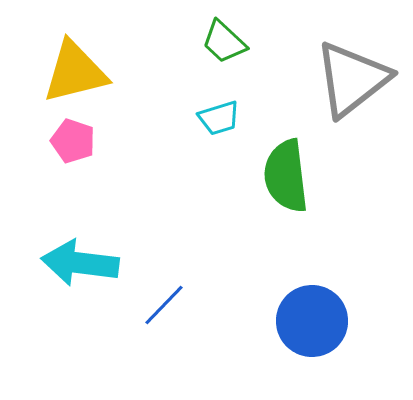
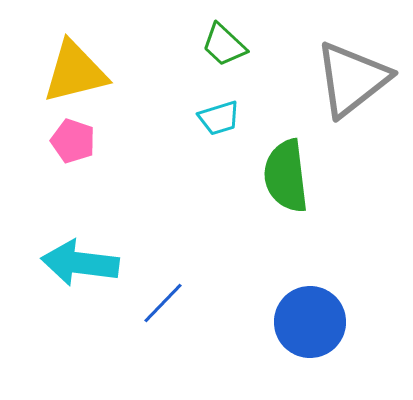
green trapezoid: moved 3 px down
blue line: moved 1 px left, 2 px up
blue circle: moved 2 px left, 1 px down
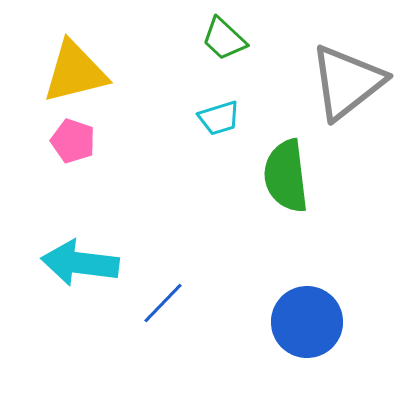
green trapezoid: moved 6 px up
gray triangle: moved 5 px left, 3 px down
blue circle: moved 3 px left
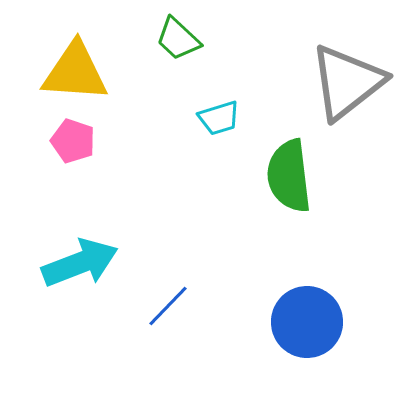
green trapezoid: moved 46 px left
yellow triangle: rotated 18 degrees clockwise
green semicircle: moved 3 px right
cyan arrow: rotated 152 degrees clockwise
blue line: moved 5 px right, 3 px down
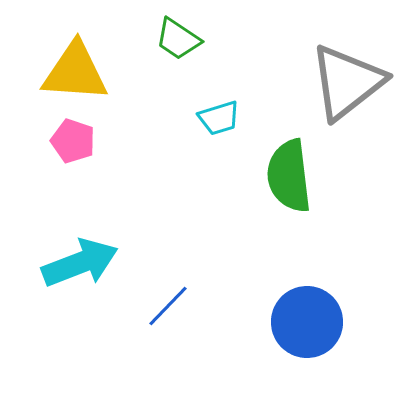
green trapezoid: rotated 9 degrees counterclockwise
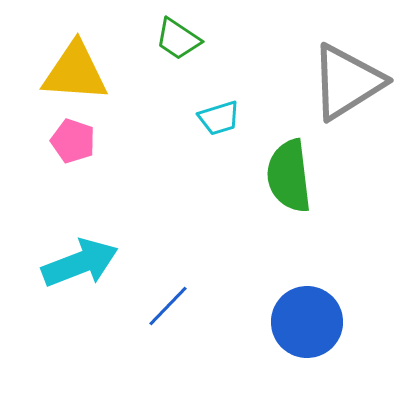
gray triangle: rotated 6 degrees clockwise
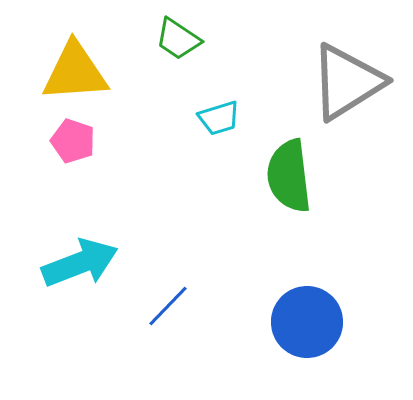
yellow triangle: rotated 8 degrees counterclockwise
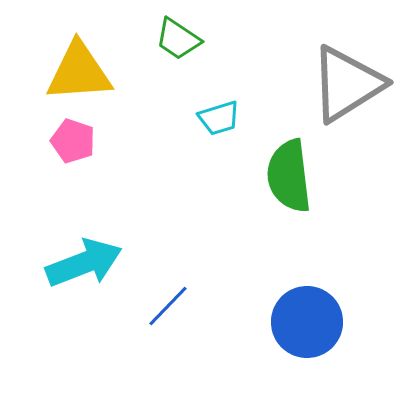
yellow triangle: moved 4 px right
gray triangle: moved 2 px down
cyan arrow: moved 4 px right
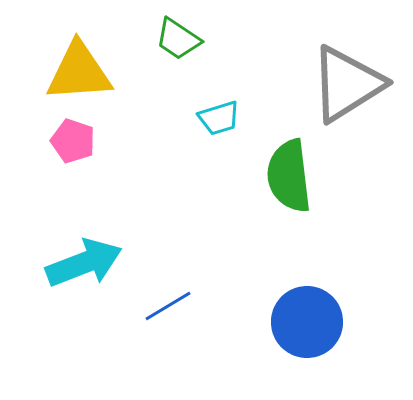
blue line: rotated 15 degrees clockwise
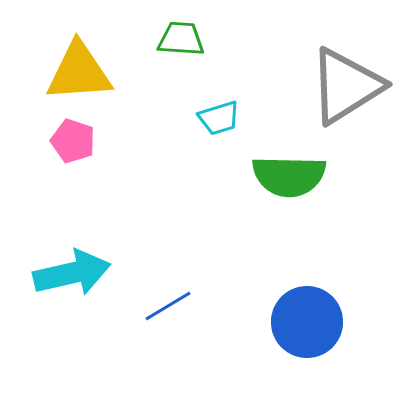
green trapezoid: moved 3 px right; rotated 150 degrees clockwise
gray triangle: moved 1 px left, 2 px down
green semicircle: rotated 82 degrees counterclockwise
cyan arrow: moved 12 px left, 10 px down; rotated 8 degrees clockwise
